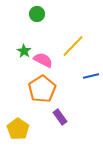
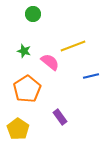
green circle: moved 4 px left
yellow line: rotated 25 degrees clockwise
green star: rotated 16 degrees counterclockwise
pink semicircle: moved 7 px right, 2 px down; rotated 12 degrees clockwise
orange pentagon: moved 15 px left
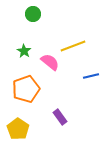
green star: rotated 16 degrees clockwise
orange pentagon: moved 1 px left; rotated 12 degrees clockwise
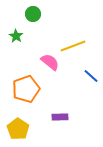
green star: moved 8 px left, 15 px up
blue line: rotated 56 degrees clockwise
purple rectangle: rotated 56 degrees counterclockwise
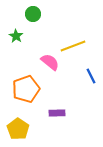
blue line: rotated 21 degrees clockwise
purple rectangle: moved 3 px left, 4 px up
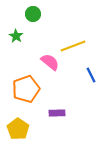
blue line: moved 1 px up
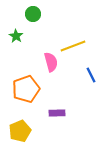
pink semicircle: moved 1 px right; rotated 36 degrees clockwise
yellow pentagon: moved 2 px right, 2 px down; rotated 15 degrees clockwise
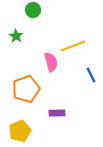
green circle: moved 4 px up
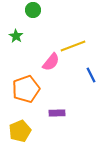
pink semicircle: rotated 54 degrees clockwise
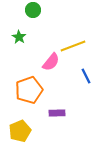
green star: moved 3 px right, 1 px down
blue line: moved 5 px left, 1 px down
orange pentagon: moved 3 px right, 1 px down
